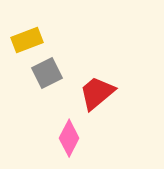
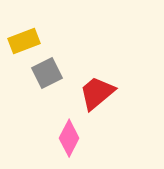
yellow rectangle: moved 3 px left, 1 px down
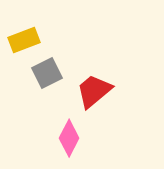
yellow rectangle: moved 1 px up
red trapezoid: moved 3 px left, 2 px up
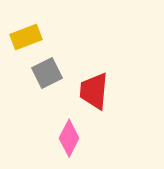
yellow rectangle: moved 2 px right, 3 px up
red trapezoid: rotated 45 degrees counterclockwise
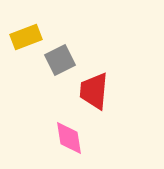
gray square: moved 13 px right, 13 px up
pink diamond: rotated 36 degrees counterclockwise
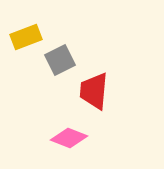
pink diamond: rotated 60 degrees counterclockwise
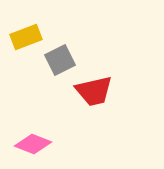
red trapezoid: rotated 108 degrees counterclockwise
pink diamond: moved 36 px left, 6 px down
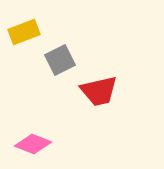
yellow rectangle: moved 2 px left, 5 px up
red trapezoid: moved 5 px right
